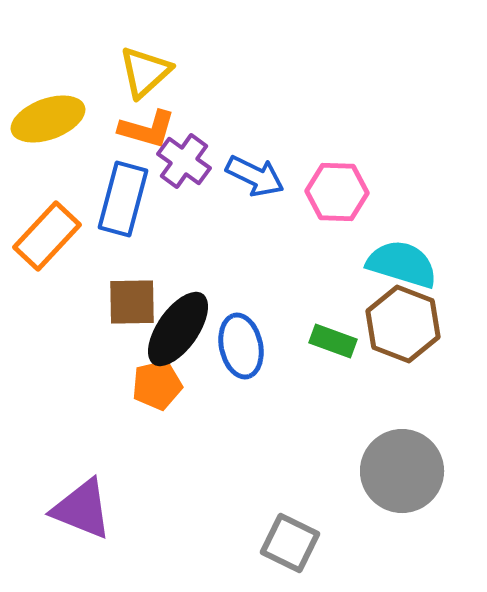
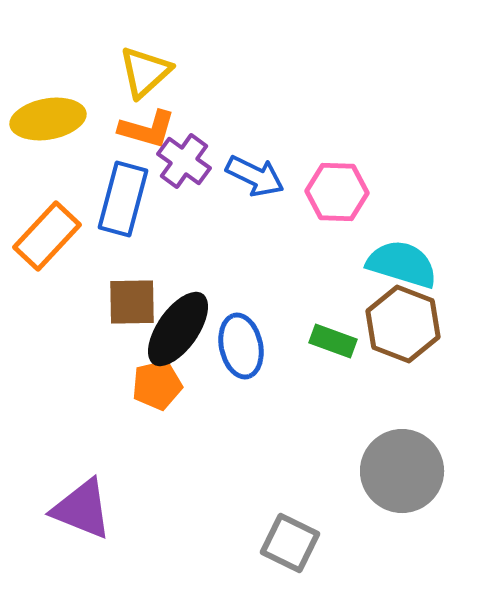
yellow ellipse: rotated 10 degrees clockwise
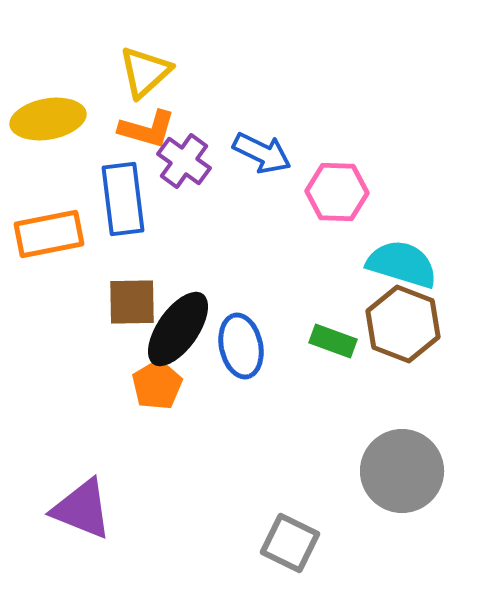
blue arrow: moved 7 px right, 23 px up
blue rectangle: rotated 22 degrees counterclockwise
orange rectangle: moved 2 px right, 2 px up; rotated 36 degrees clockwise
orange pentagon: rotated 18 degrees counterclockwise
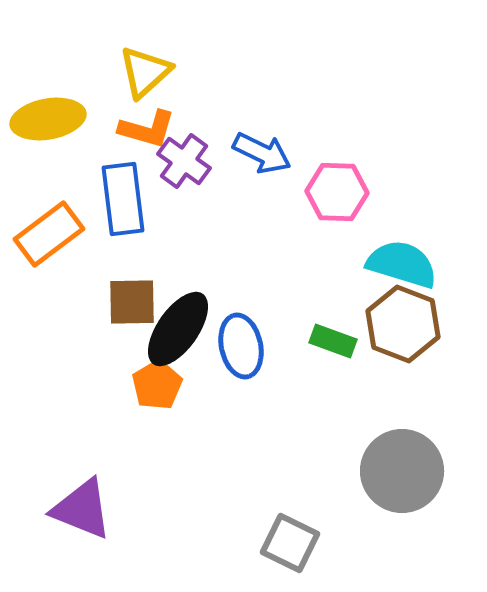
orange rectangle: rotated 26 degrees counterclockwise
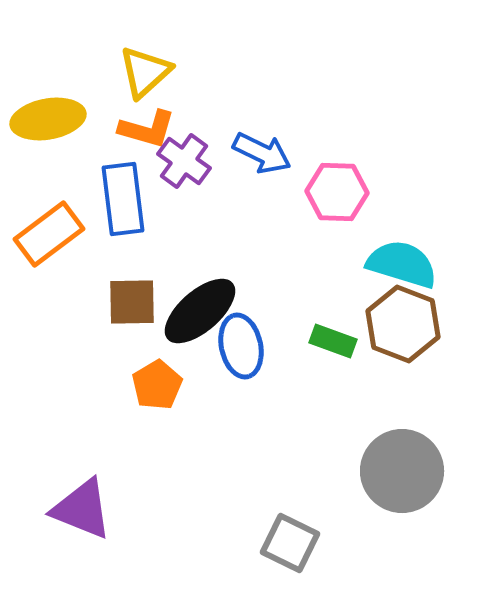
black ellipse: moved 22 px right, 18 px up; rotated 14 degrees clockwise
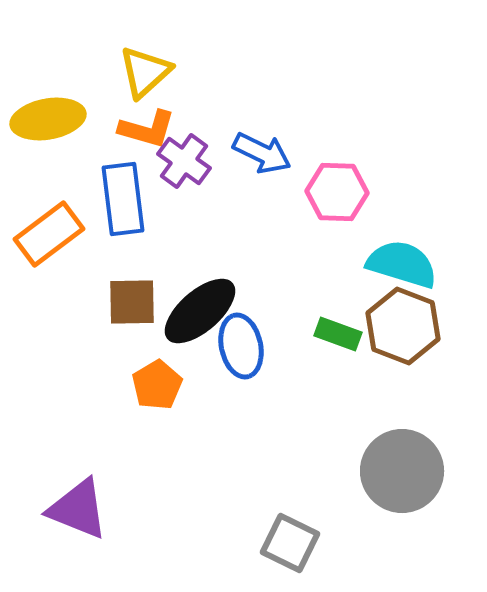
brown hexagon: moved 2 px down
green rectangle: moved 5 px right, 7 px up
purple triangle: moved 4 px left
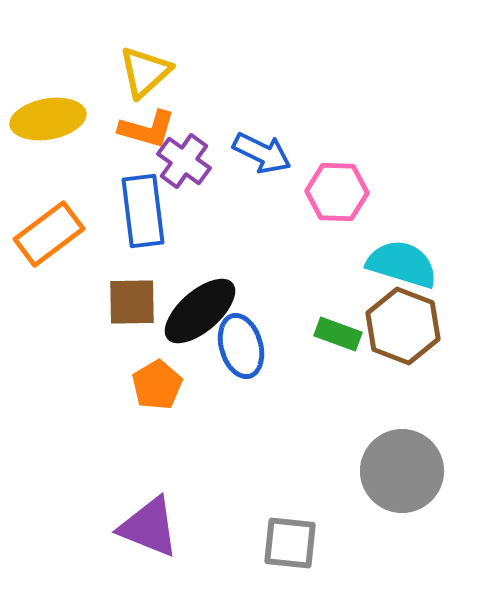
blue rectangle: moved 20 px right, 12 px down
blue ellipse: rotated 4 degrees counterclockwise
purple triangle: moved 71 px right, 18 px down
gray square: rotated 20 degrees counterclockwise
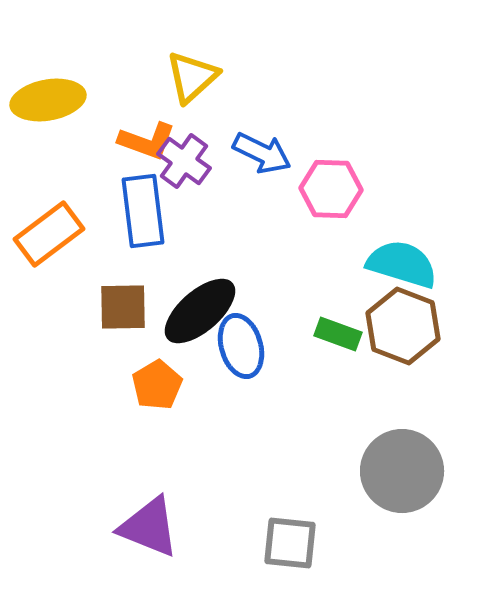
yellow triangle: moved 47 px right, 5 px down
yellow ellipse: moved 19 px up
orange L-shape: moved 12 px down; rotated 4 degrees clockwise
pink hexagon: moved 6 px left, 3 px up
brown square: moved 9 px left, 5 px down
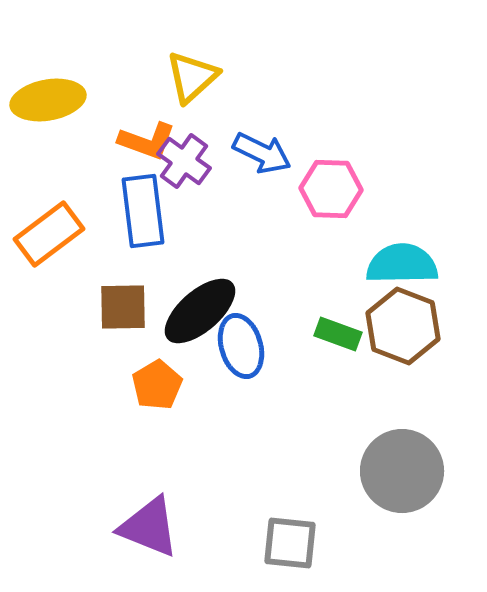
cyan semicircle: rotated 18 degrees counterclockwise
